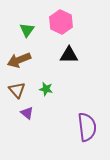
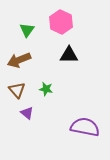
purple semicircle: moved 2 px left; rotated 72 degrees counterclockwise
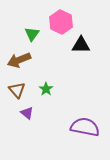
green triangle: moved 5 px right, 4 px down
black triangle: moved 12 px right, 10 px up
green star: rotated 24 degrees clockwise
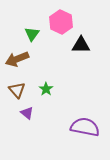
brown arrow: moved 2 px left, 1 px up
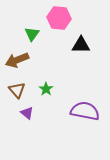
pink hexagon: moved 2 px left, 4 px up; rotated 20 degrees counterclockwise
brown arrow: moved 1 px down
purple semicircle: moved 16 px up
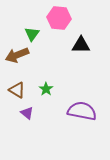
brown arrow: moved 5 px up
brown triangle: rotated 18 degrees counterclockwise
purple semicircle: moved 3 px left
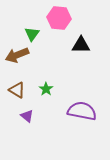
purple triangle: moved 3 px down
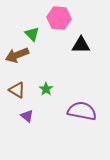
green triangle: rotated 21 degrees counterclockwise
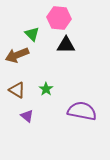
black triangle: moved 15 px left
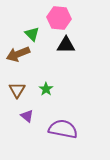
brown arrow: moved 1 px right, 1 px up
brown triangle: rotated 30 degrees clockwise
purple semicircle: moved 19 px left, 18 px down
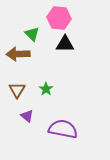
black triangle: moved 1 px left, 1 px up
brown arrow: rotated 20 degrees clockwise
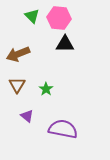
green triangle: moved 18 px up
brown arrow: rotated 20 degrees counterclockwise
brown triangle: moved 5 px up
